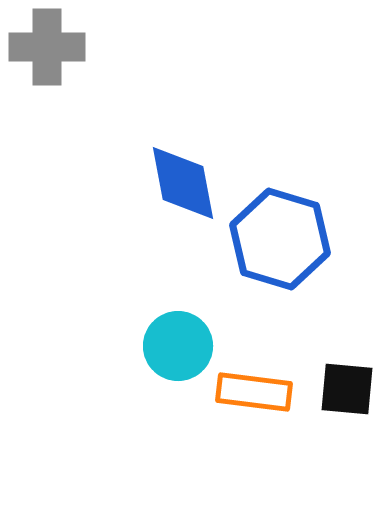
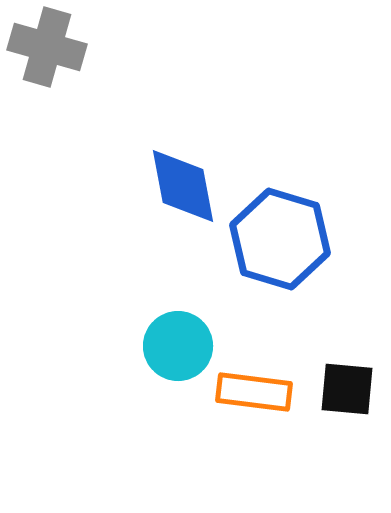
gray cross: rotated 16 degrees clockwise
blue diamond: moved 3 px down
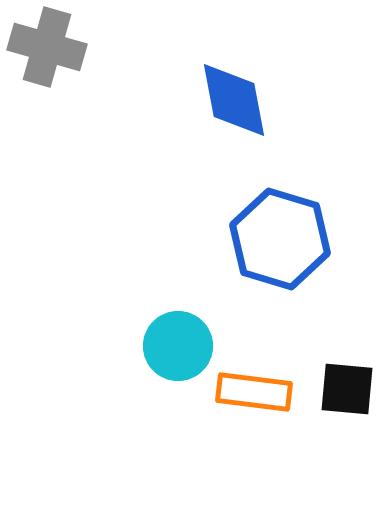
blue diamond: moved 51 px right, 86 px up
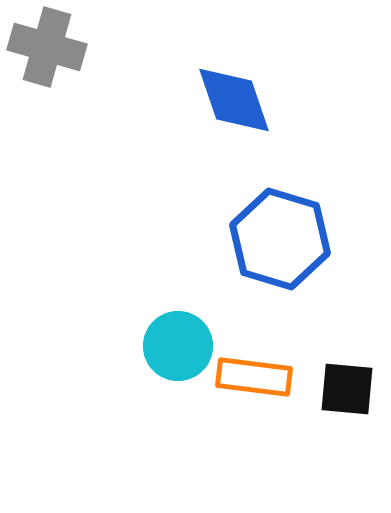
blue diamond: rotated 8 degrees counterclockwise
orange rectangle: moved 15 px up
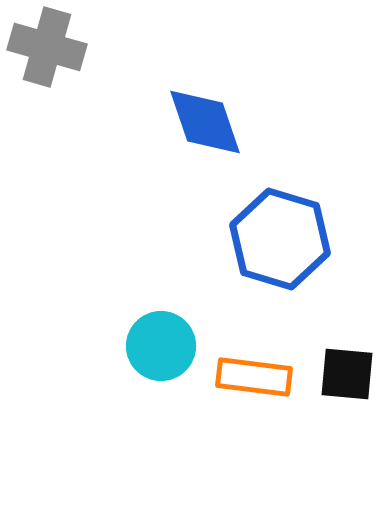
blue diamond: moved 29 px left, 22 px down
cyan circle: moved 17 px left
black square: moved 15 px up
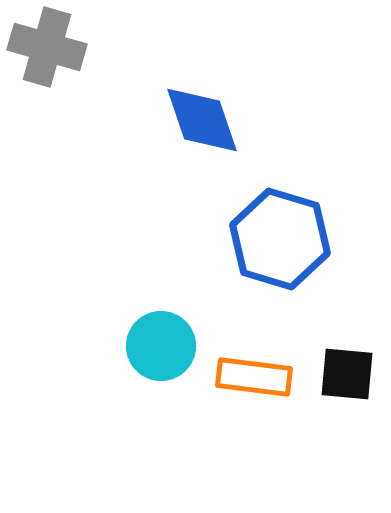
blue diamond: moved 3 px left, 2 px up
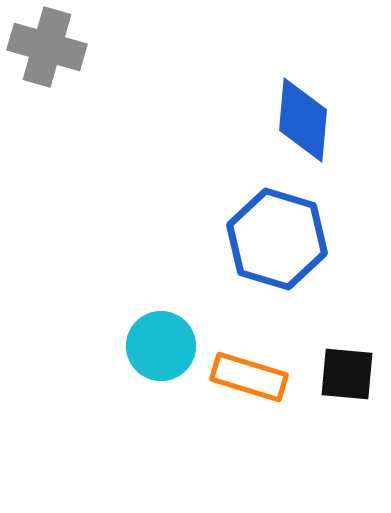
blue diamond: moved 101 px right; rotated 24 degrees clockwise
blue hexagon: moved 3 px left
orange rectangle: moved 5 px left; rotated 10 degrees clockwise
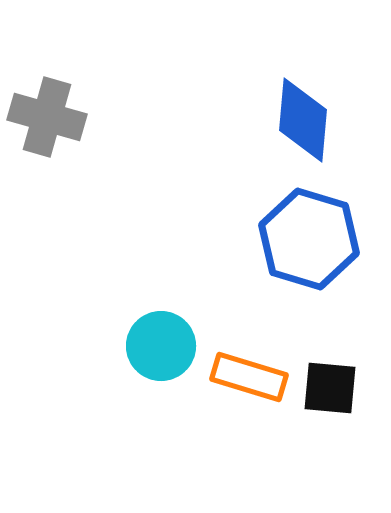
gray cross: moved 70 px down
blue hexagon: moved 32 px right
black square: moved 17 px left, 14 px down
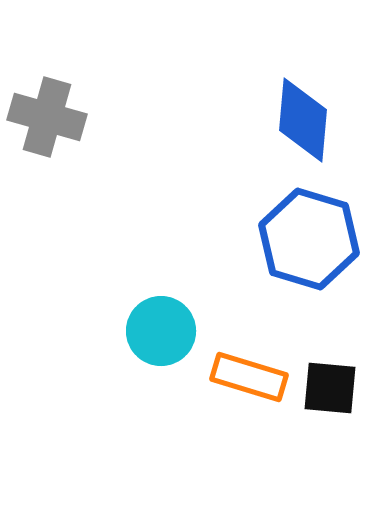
cyan circle: moved 15 px up
